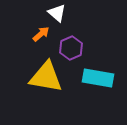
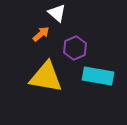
purple hexagon: moved 4 px right
cyan rectangle: moved 2 px up
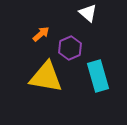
white triangle: moved 31 px right
purple hexagon: moved 5 px left
cyan rectangle: rotated 64 degrees clockwise
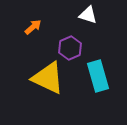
white triangle: moved 2 px down; rotated 24 degrees counterclockwise
orange arrow: moved 8 px left, 7 px up
yellow triangle: moved 2 px right, 1 px down; rotated 15 degrees clockwise
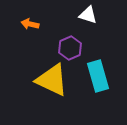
orange arrow: moved 3 px left, 3 px up; rotated 126 degrees counterclockwise
yellow triangle: moved 4 px right, 2 px down
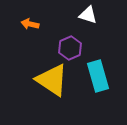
yellow triangle: rotated 9 degrees clockwise
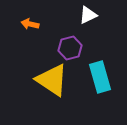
white triangle: rotated 42 degrees counterclockwise
purple hexagon: rotated 10 degrees clockwise
cyan rectangle: moved 2 px right, 1 px down
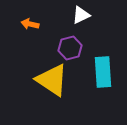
white triangle: moved 7 px left
cyan rectangle: moved 3 px right, 5 px up; rotated 12 degrees clockwise
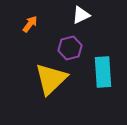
orange arrow: rotated 114 degrees clockwise
yellow triangle: moved 1 px left, 1 px up; rotated 42 degrees clockwise
